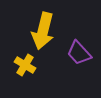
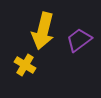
purple trapezoid: moved 13 px up; rotated 96 degrees clockwise
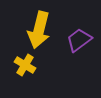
yellow arrow: moved 4 px left, 1 px up
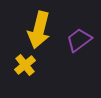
yellow cross: rotated 20 degrees clockwise
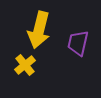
purple trapezoid: moved 1 px left, 3 px down; rotated 40 degrees counterclockwise
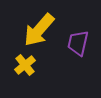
yellow arrow: rotated 27 degrees clockwise
